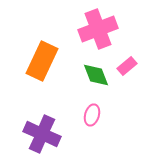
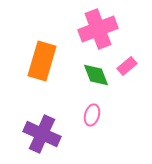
orange rectangle: rotated 9 degrees counterclockwise
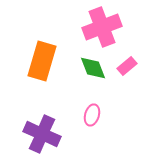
pink cross: moved 4 px right, 2 px up
green diamond: moved 3 px left, 7 px up
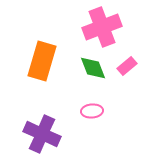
pink ellipse: moved 4 px up; rotated 70 degrees clockwise
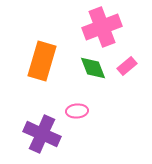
pink ellipse: moved 15 px left
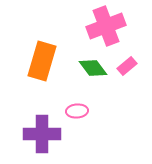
pink cross: moved 4 px right, 1 px up
green diamond: rotated 16 degrees counterclockwise
purple cross: rotated 24 degrees counterclockwise
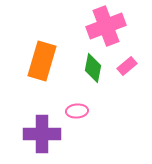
green diamond: rotated 48 degrees clockwise
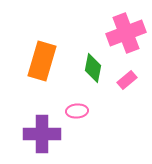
pink cross: moved 20 px right, 7 px down
pink rectangle: moved 14 px down
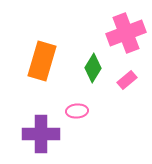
green diamond: rotated 20 degrees clockwise
purple cross: moved 1 px left
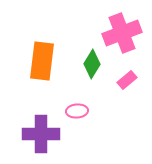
pink cross: moved 4 px left
orange rectangle: rotated 9 degrees counterclockwise
green diamond: moved 1 px left, 4 px up
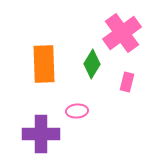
pink cross: rotated 15 degrees counterclockwise
orange rectangle: moved 2 px right, 3 px down; rotated 9 degrees counterclockwise
pink rectangle: moved 2 px down; rotated 36 degrees counterclockwise
